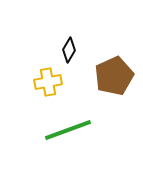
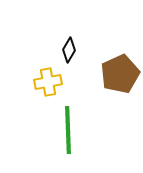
brown pentagon: moved 6 px right, 2 px up
green line: rotated 72 degrees counterclockwise
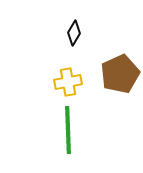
black diamond: moved 5 px right, 17 px up
yellow cross: moved 20 px right
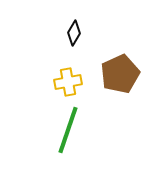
green line: rotated 21 degrees clockwise
